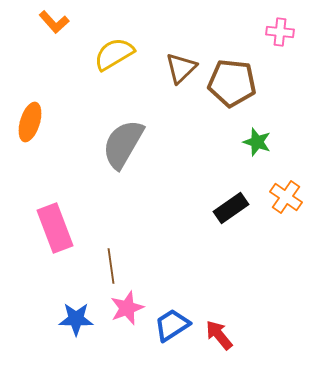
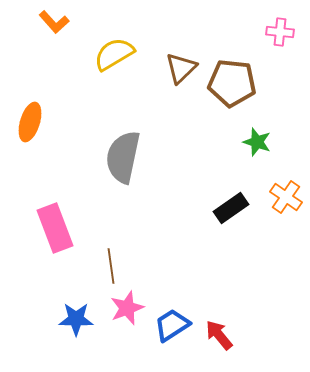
gray semicircle: moved 13 px down; rotated 18 degrees counterclockwise
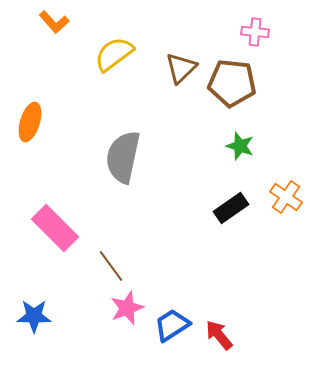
pink cross: moved 25 px left
yellow semicircle: rotated 6 degrees counterclockwise
green star: moved 17 px left, 4 px down
pink rectangle: rotated 24 degrees counterclockwise
brown line: rotated 28 degrees counterclockwise
blue star: moved 42 px left, 3 px up
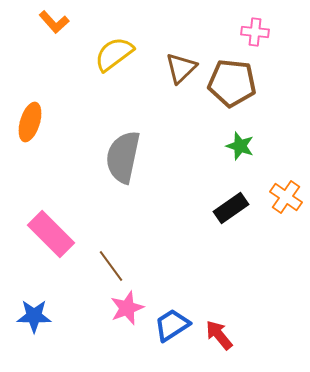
pink rectangle: moved 4 px left, 6 px down
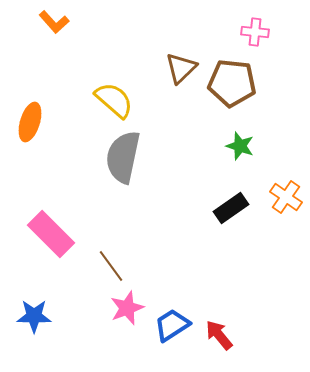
yellow semicircle: moved 46 px down; rotated 78 degrees clockwise
